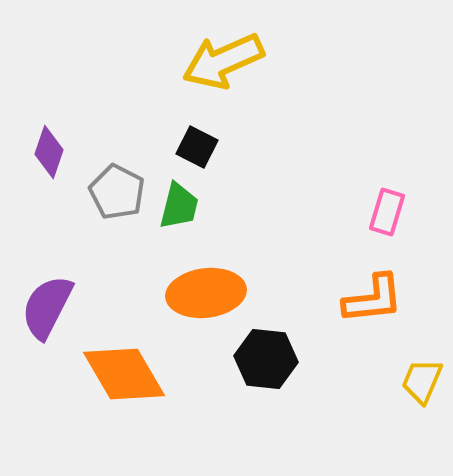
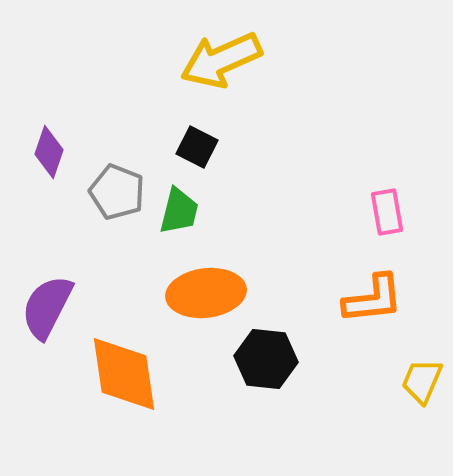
yellow arrow: moved 2 px left, 1 px up
gray pentagon: rotated 6 degrees counterclockwise
green trapezoid: moved 5 px down
pink rectangle: rotated 27 degrees counterclockwise
orange diamond: rotated 22 degrees clockwise
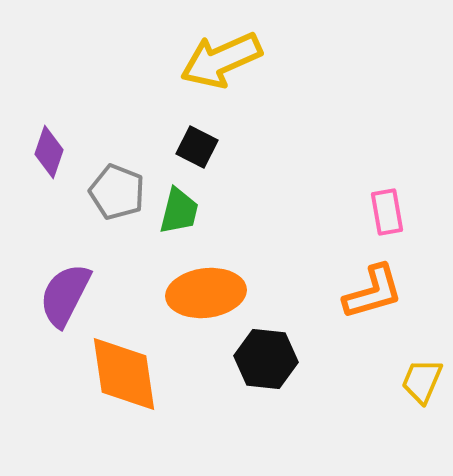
orange L-shape: moved 7 px up; rotated 10 degrees counterclockwise
purple semicircle: moved 18 px right, 12 px up
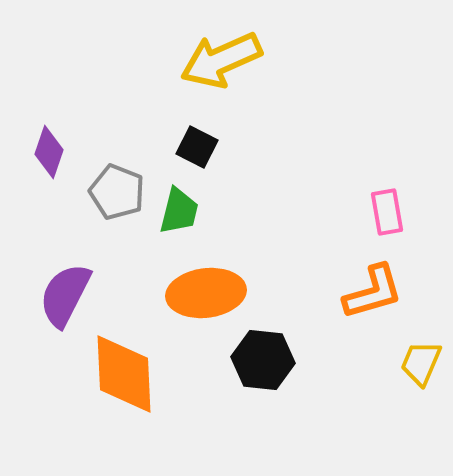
black hexagon: moved 3 px left, 1 px down
orange diamond: rotated 6 degrees clockwise
yellow trapezoid: moved 1 px left, 18 px up
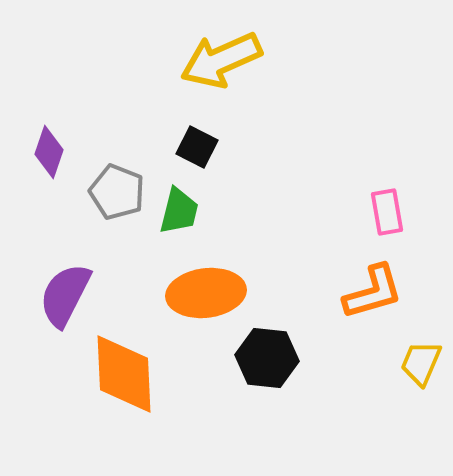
black hexagon: moved 4 px right, 2 px up
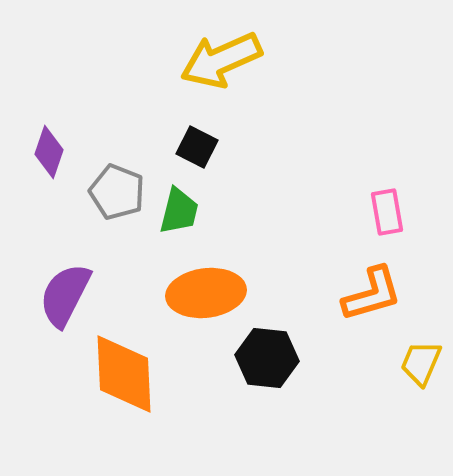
orange L-shape: moved 1 px left, 2 px down
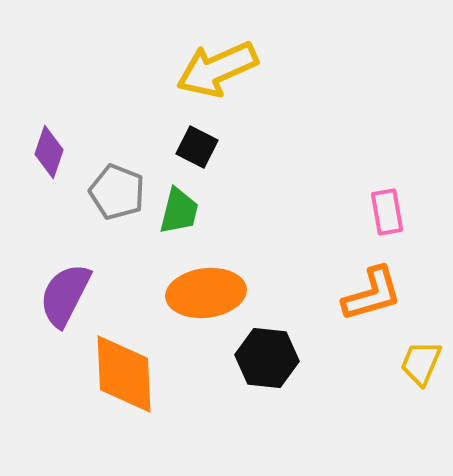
yellow arrow: moved 4 px left, 9 px down
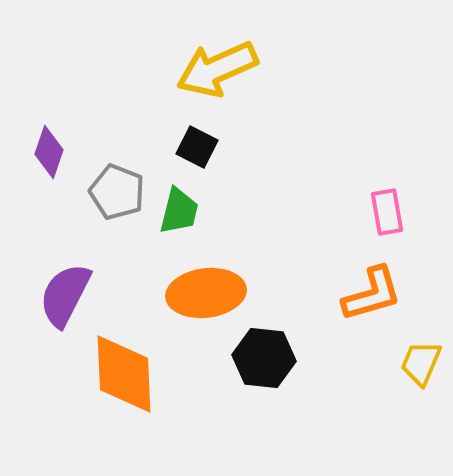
black hexagon: moved 3 px left
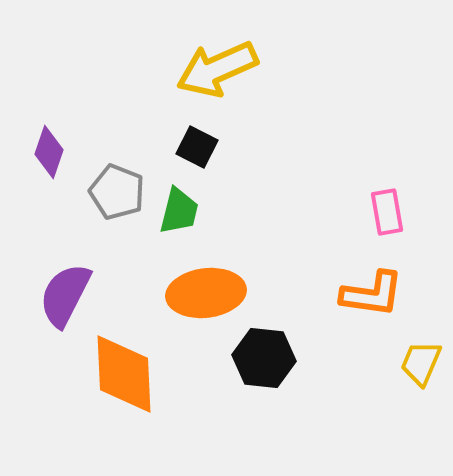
orange L-shape: rotated 24 degrees clockwise
